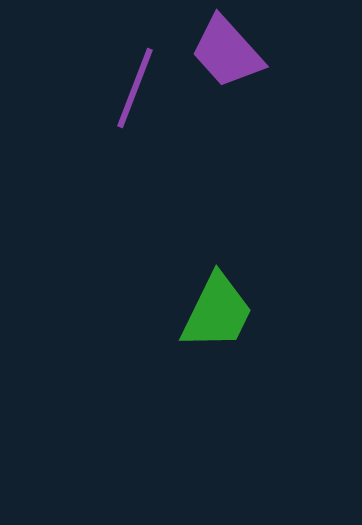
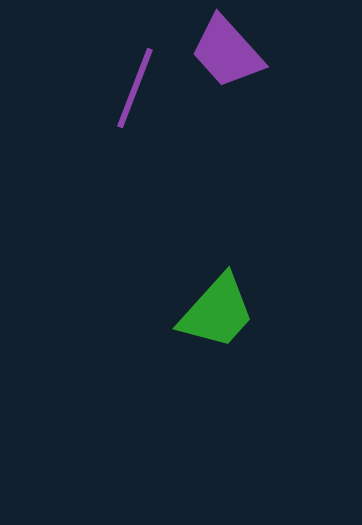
green trapezoid: rotated 16 degrees clockwise
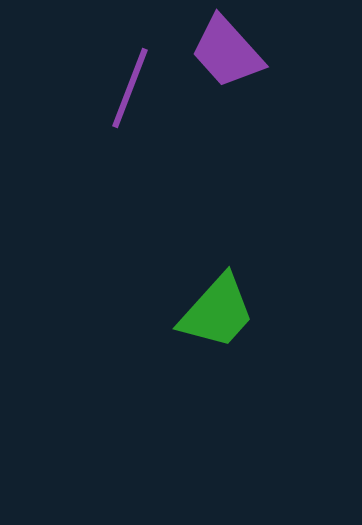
purple line: moved 5 px left
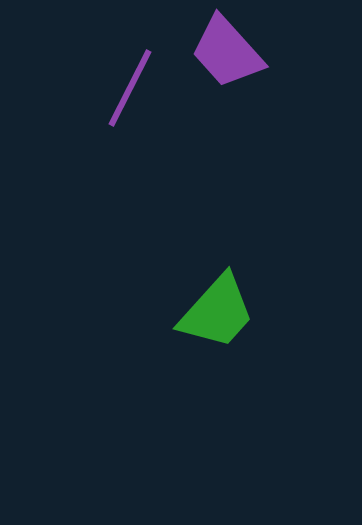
purple line: rotated 6 degrees clockwise
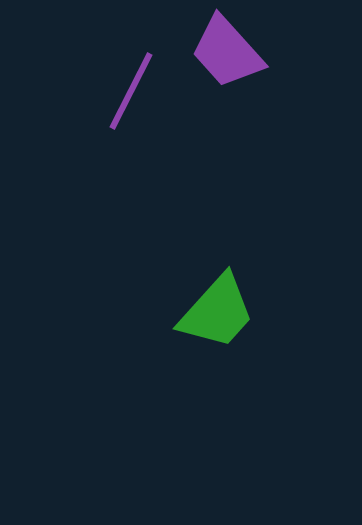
purple line: moved 1 px right, 3 px down
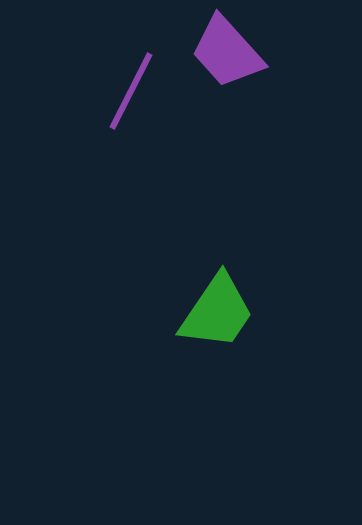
green trapezoid: rotated 8 degrees counterclockwise
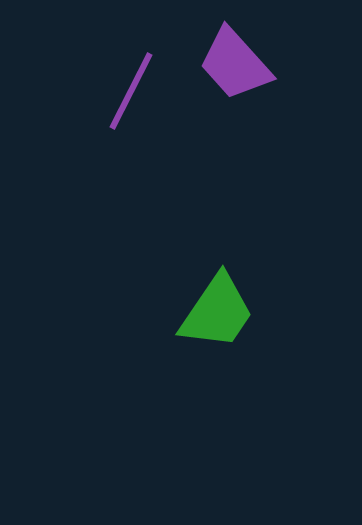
purple trapezoid: moved 8 px right, 12 px down
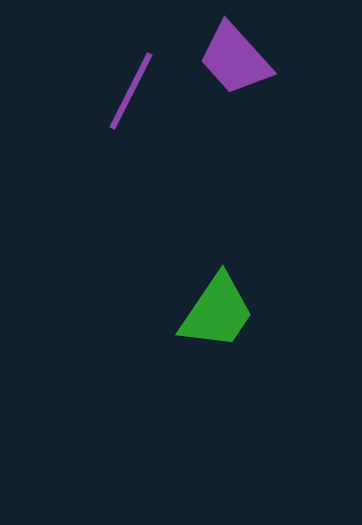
purple trapezoid: moved 5 px up
